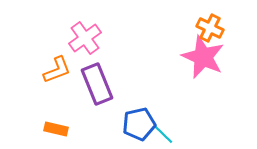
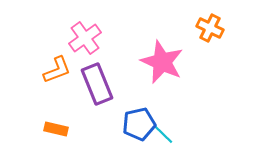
pink star: moved 41 px left, 5 px down
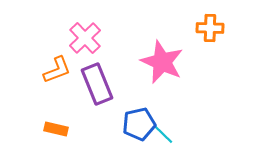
orange cross: rotated 24 degrees counterclockwise
pink cross: rotated 8 degrees counterclockwise
